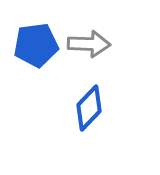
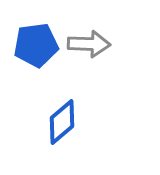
blue diamond: moved 27 px left, 14 px down; rotated 6 degrees clockwise
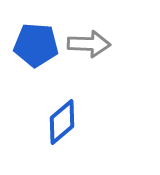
blue pentagon: rotated 12 degrees clockwise
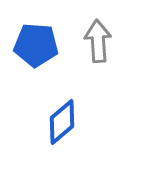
gray arrow: moved 9 px right, 3 px up; rotated 96 degrees counterclockwise
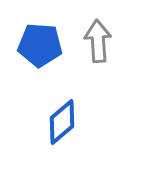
blue pentagon: moved 4 px right
